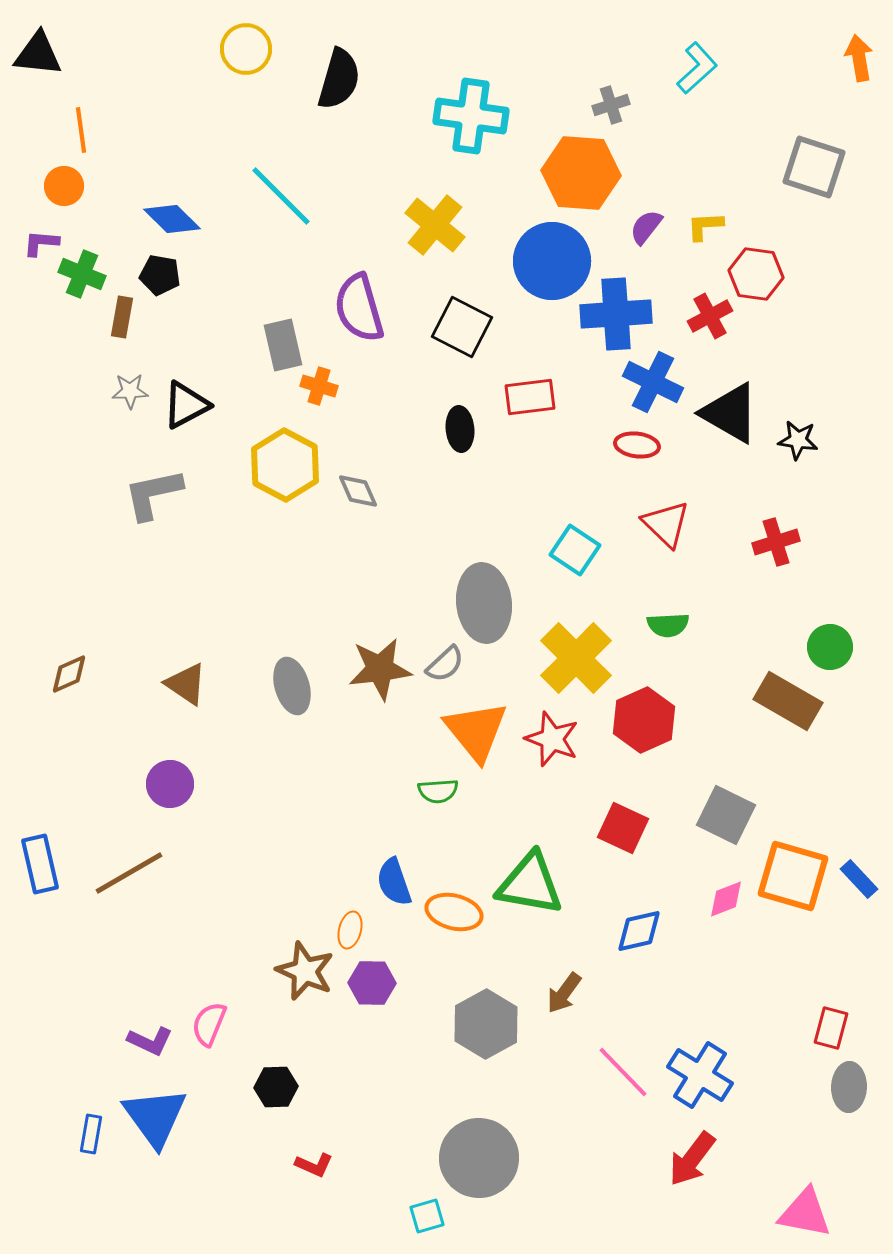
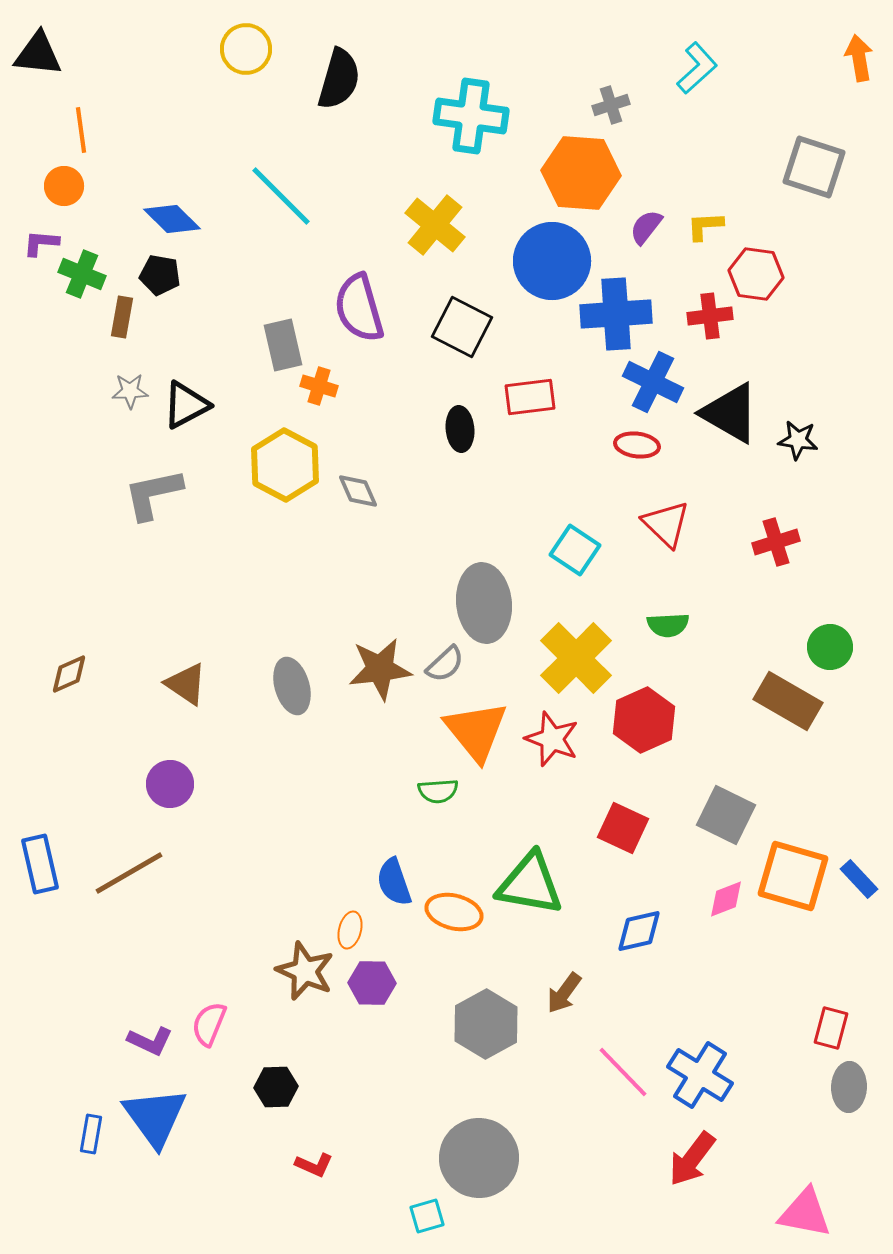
red cross at (710, 316): rotated 21 degrees clockwise
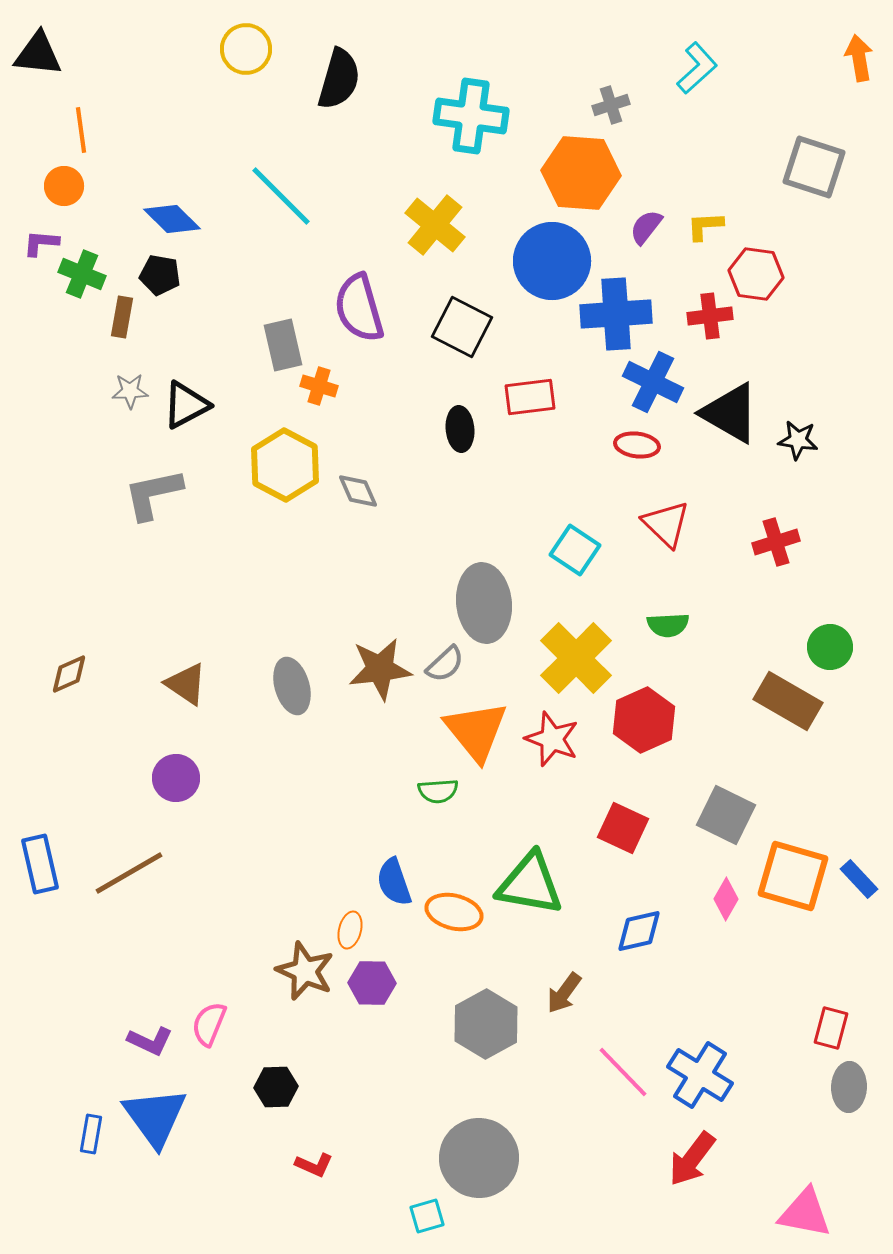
purple circle at (170, 784): moved 6 px right, 6 px up
pink diamond at (726, 899): rotated 39 degrees counterclockwise
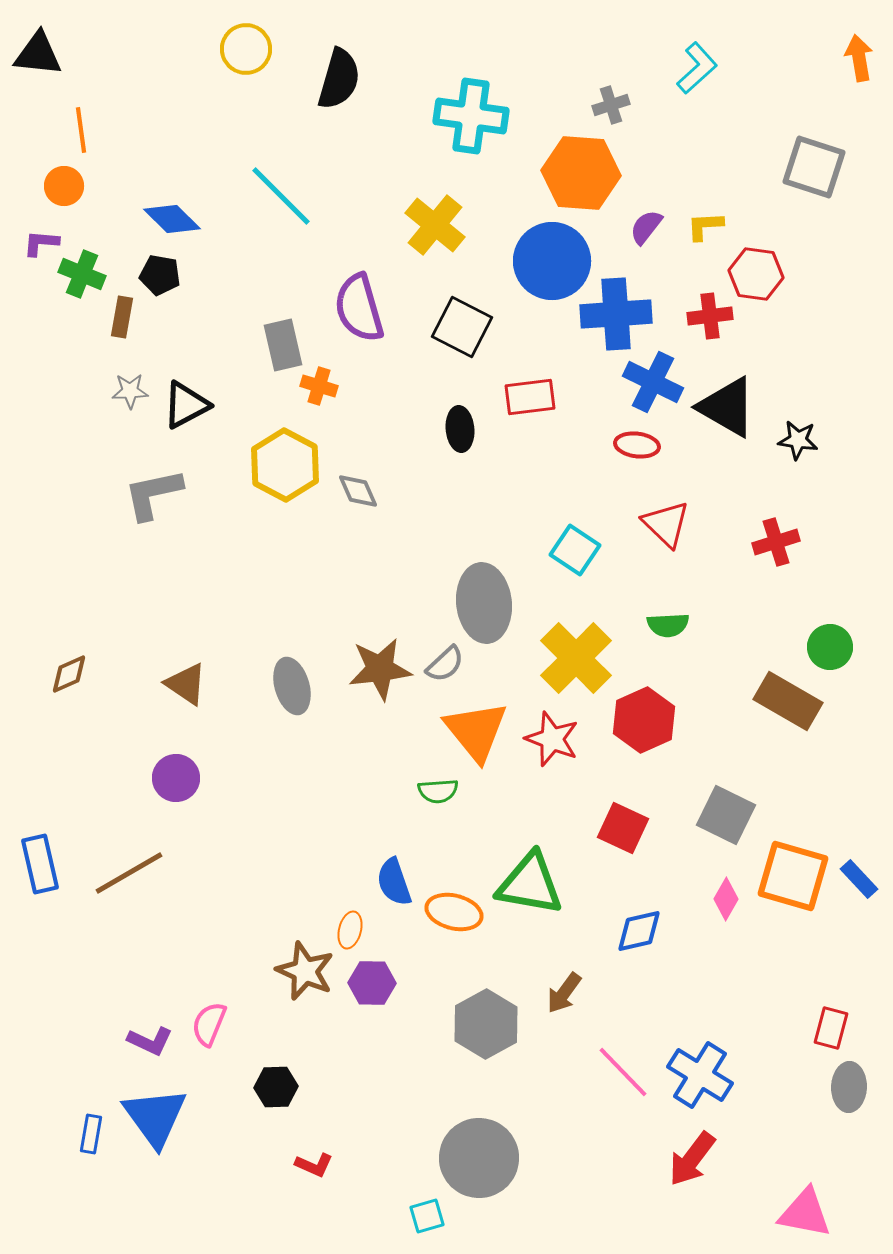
black triangle at (730, 413): moved 3 px left, 6 px up
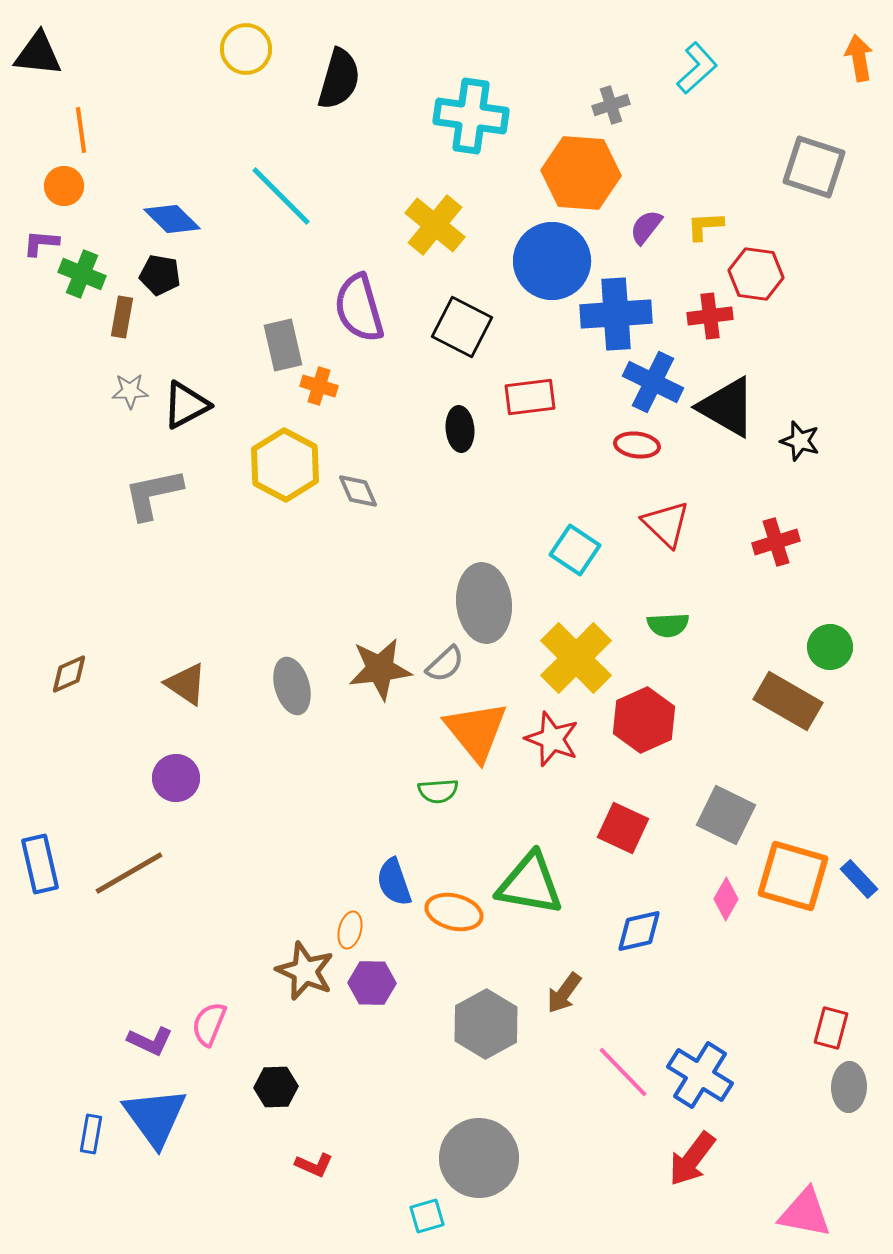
black star at (798, 440): moved 2 px right, 1 px down; rotated 9 degrees clockwise
